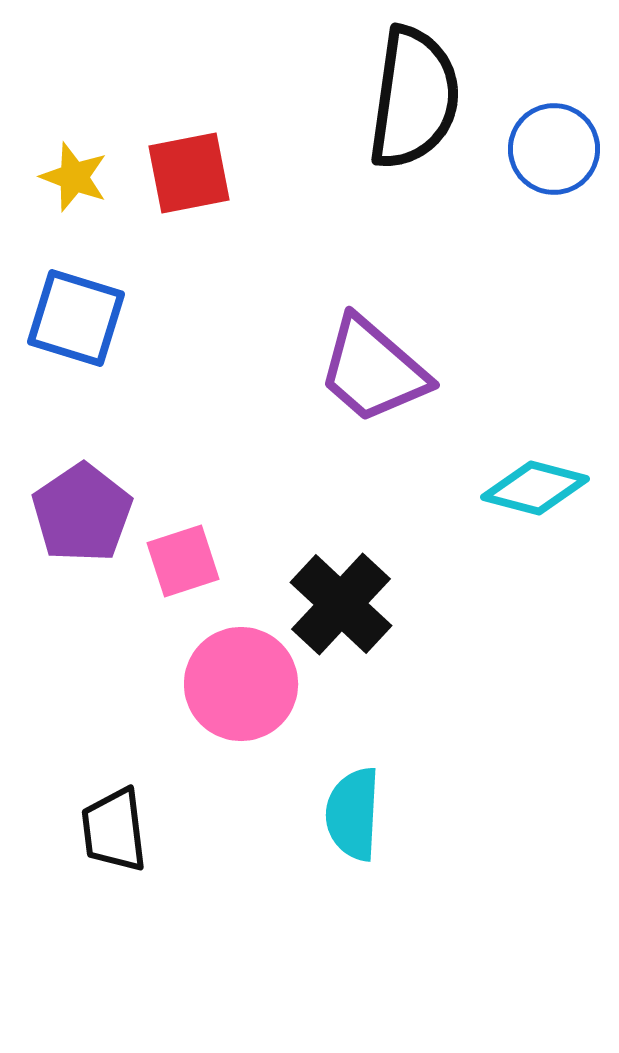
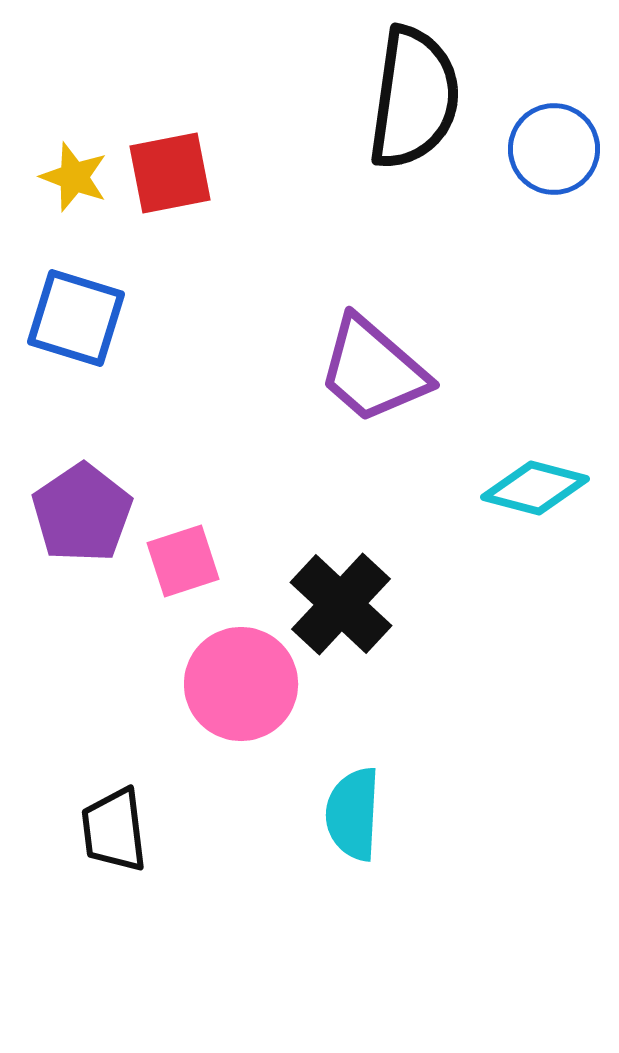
red square: moved 19 px left
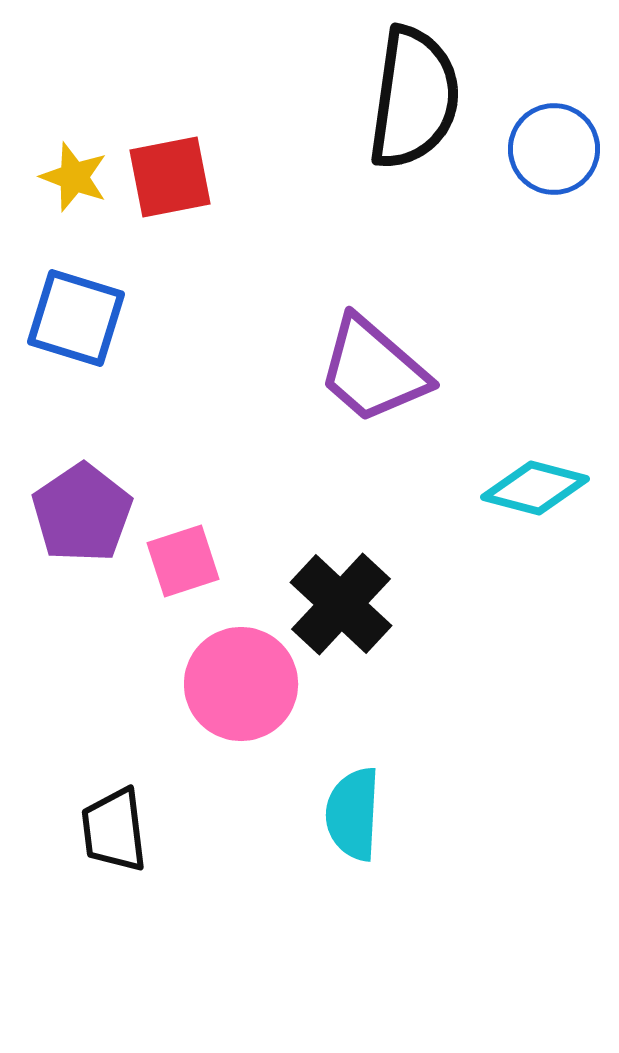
red square: moved 4 px down
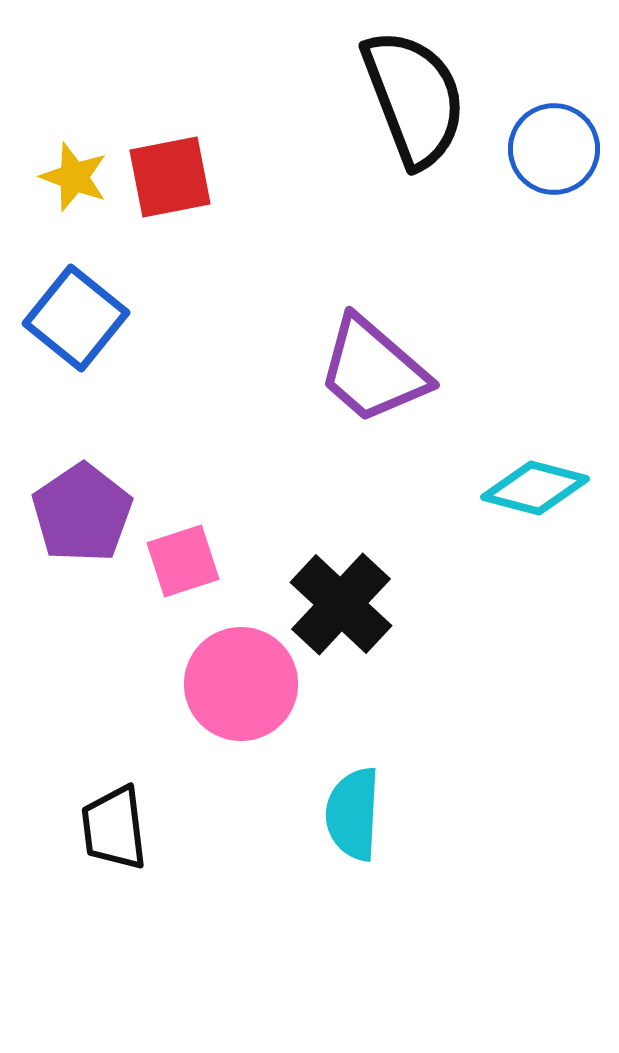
black semicircle: rotated 29 degrees counterclockwise
blue square: rotated 22 degrees clockwise
black trapezoid: moved 2 px up
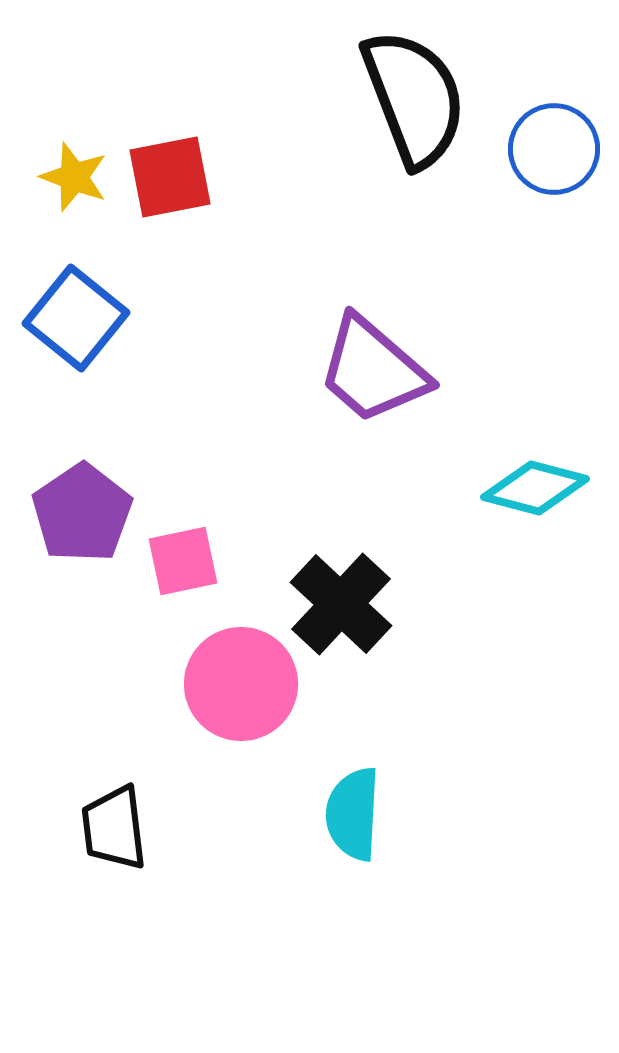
pink square: rotated 6 degrees clockwise
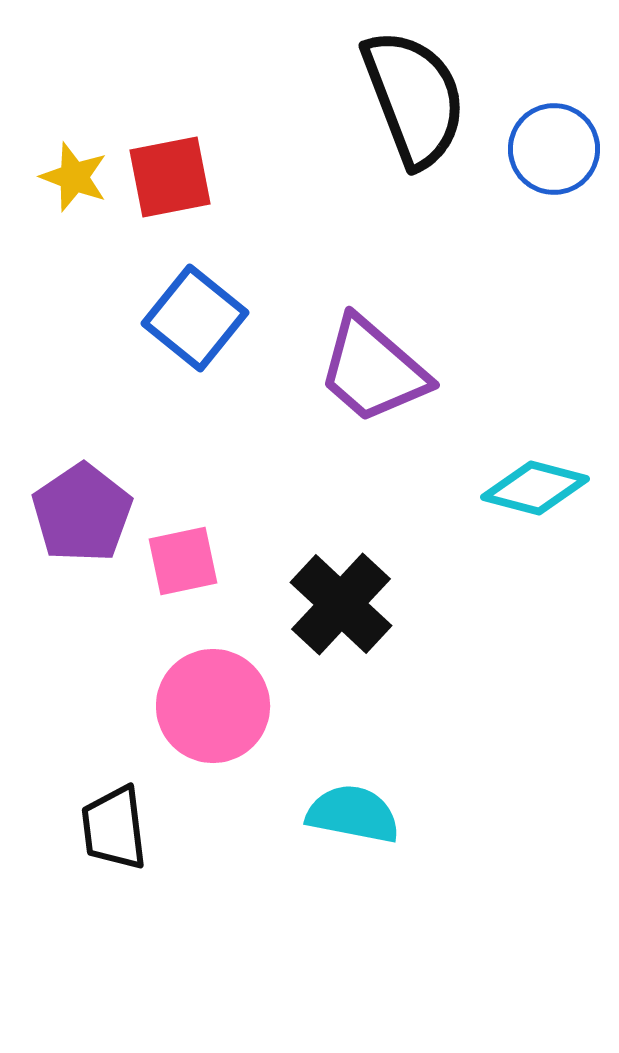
blue square: moved 119 px right
pink circle: moved 28 px left, 22 px down
cyan semicircle: rotated 98 degrees clockwise
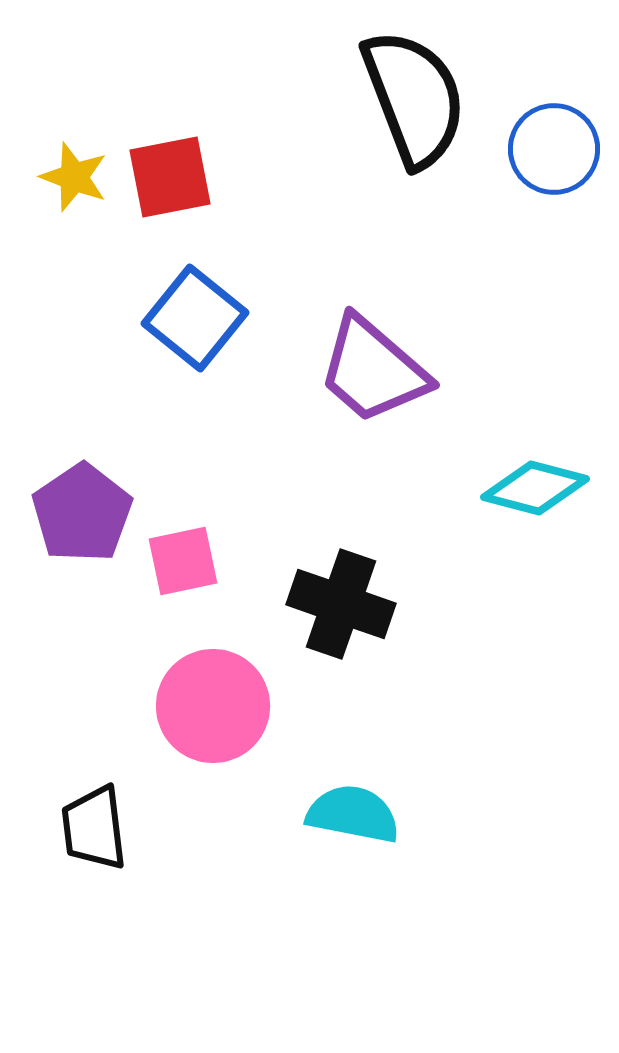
black cross: rotated 24 degrees counterclockwise
black trapezoid: moved 20 px left
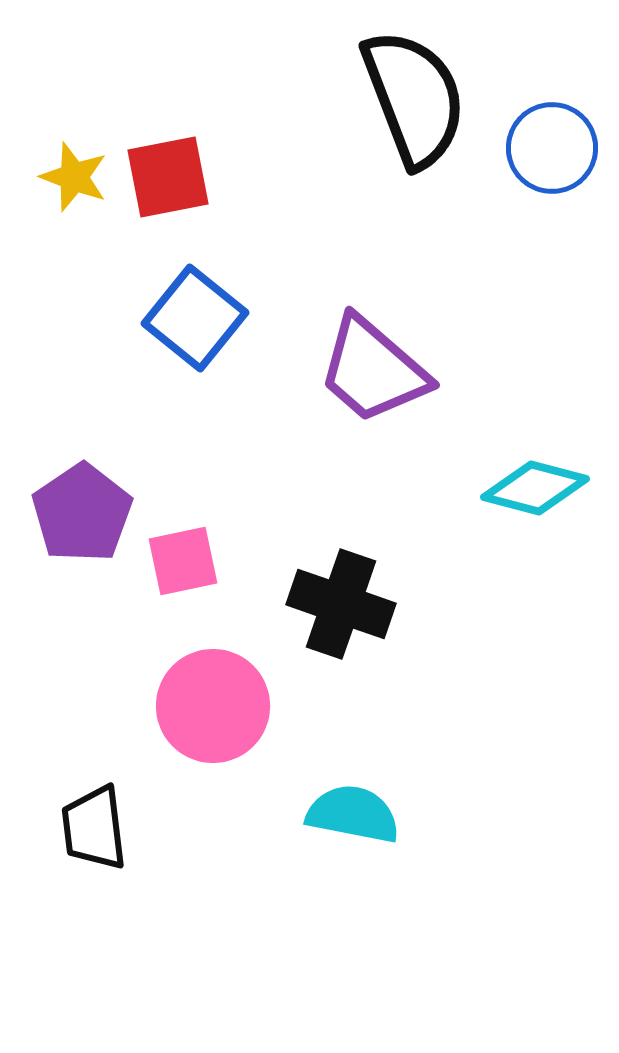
blue circle: moved 2 px left, 1 px up
red square: moved 2 px left
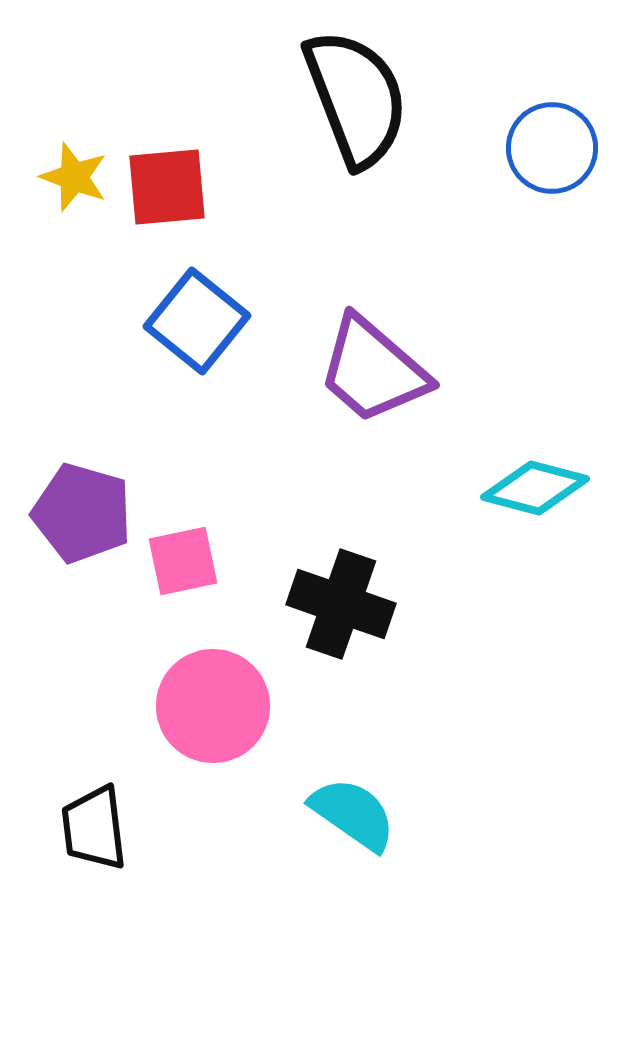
black semicircle: moved 58 px left
red square: moved 1 px left, 10 px down; rotated 6 degrees clockwise
blue square: moved 2 px right, 3 px down
purple pentagon: rotated 22 degrees counterclockwise
cyan semicircle: rotated 24 degrees clockwise
